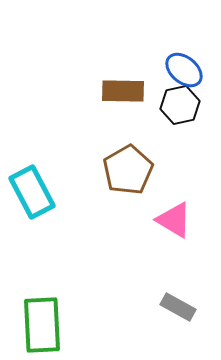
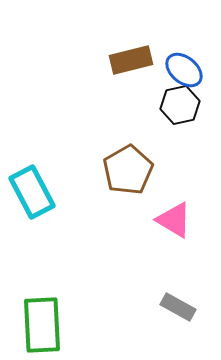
brown rectangle: moved 8 px right, 31 px up; rotated 15 degrees counterclockwise
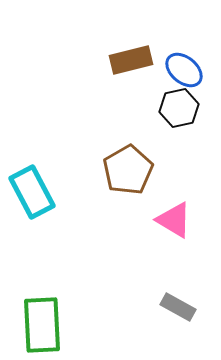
black hexagon: moved 1 px left, 3 px down
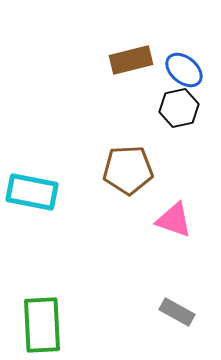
brown pentagon: rotated 27 degrees clockwise
cyan rectangle: rotated 51 degrees counterclockwise
pink triangle: rotated 12 degrees counterclockwise
gray rectangle: moved 1 px left, 5 px down
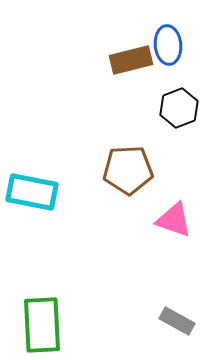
blue ellipse: moved 16 px left, 25 px up; rotated 45 degrees clockwise
black hexagon: rotated 9 degrees counterclockwise
gray rectangle: moved 9 px down
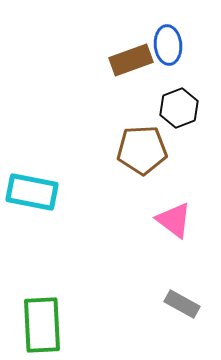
brown rectangle: rotated 6 degrees counterclockwise
brown pentagon: moved 14 px right, 20 px up
pink triangle: rotated 18 degrees clockwise
gray rectangle: moved 5 px right, 17 px up
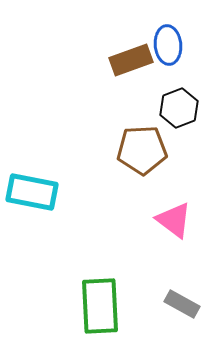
green rectangle: moved 58 px right, 19 px up
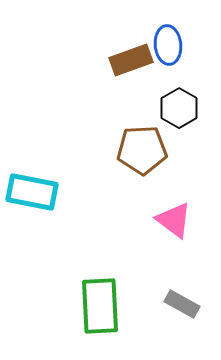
black hexagon: rotated 9 degrees counterclockwise
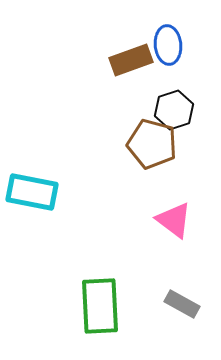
black hexagon: moved 5 px left, 2 px down; rotated 12 degrees clockwise
brown pentagon: moved 10 px right, 6 px up; rotated 18 degrees clockwise
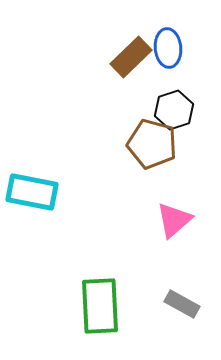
blue ellipse: moved 3 px down
brown rectangle: moved 3 px up; rotated 24 degrees counterclockwise
pink triangle: rotated 42 degrees clockwise
